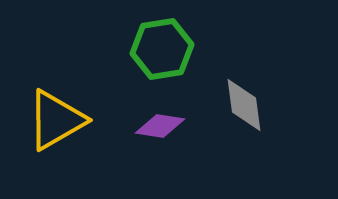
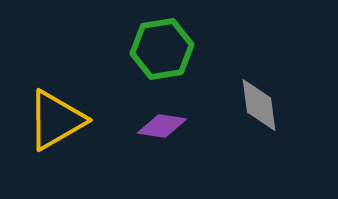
gray diamond: moved 15 px right
purple diamond: moved 2 px right
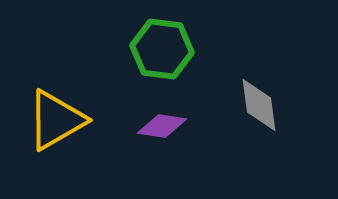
green hexagon: rotated 16 degrees clockwise
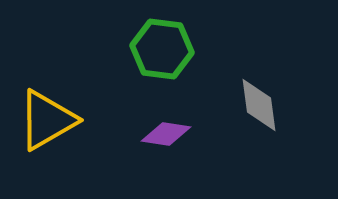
yellow triangle: moved 9 px left
purple diamond: moved 4 px right, 8 px down
